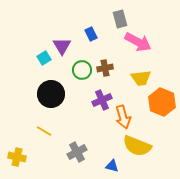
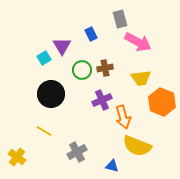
yellow cross: rotated 24 degrees clockwise
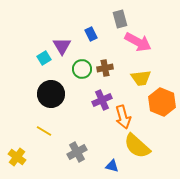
green circle: moved 1 px up
yellow semicircle: rotated 20 degrees clockwise
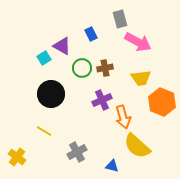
purple triangle: rotated 30 degrees counterclockwise
green circle: moved 1 px up
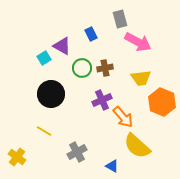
orange arrow: rotated 25 degrees counterclockwise
blue triangle: rotated 16 degrees clockwise
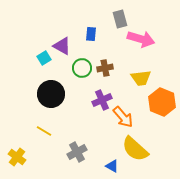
blue rectangle: rotated 32 degrees clockwise
pink arrow: moved 3 px right, 3 px up; rotated 12 degrees counterclockwise
yellow semicircle: moved 2 px left, 3 px down
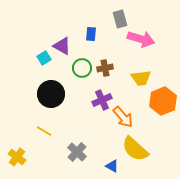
orange hexagon: moved 1 px right, 1 px up; rotated 16 degrees clockwise
gray cross: rotated 18 degrees counterclockwise
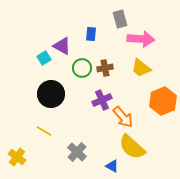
pink arrow: rotated 12 degrees counterclockwise
yellow trapezoid: moved 10 px up; rotated 45 degrees clockwise
yellow semicircle: moved 3 px left, 2 px up
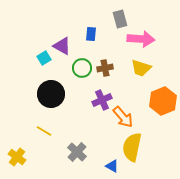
yellow trapezoid: rotated 20 degrees counterclockwise
yellow semicircle: rotated 60 degrees clockwise
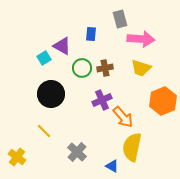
yellow line: rotated 14 degrees clockwise
